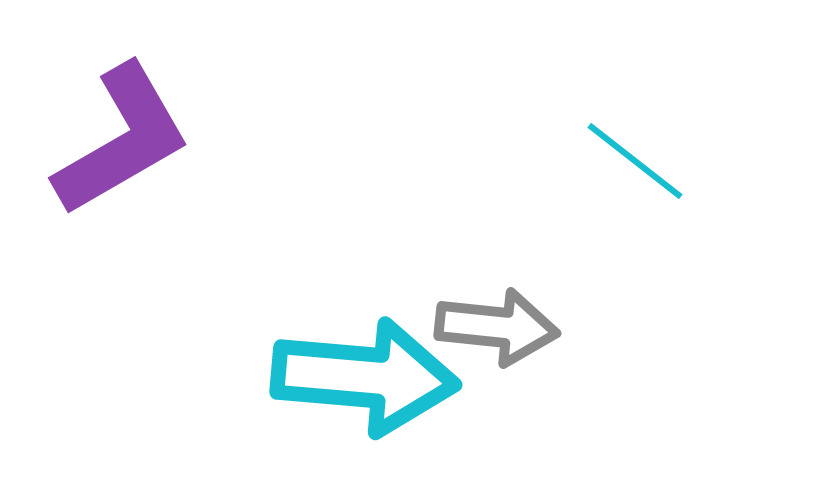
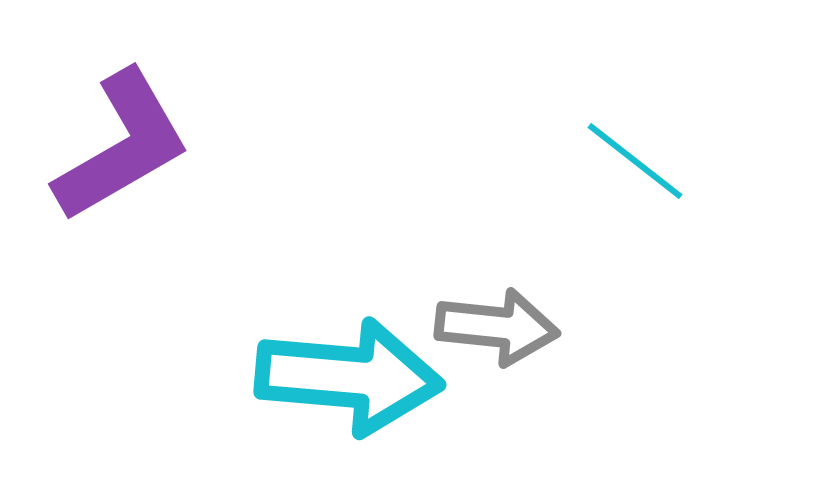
purple L-shape: moved 6 px down
cyan arrow: moved 16 px left
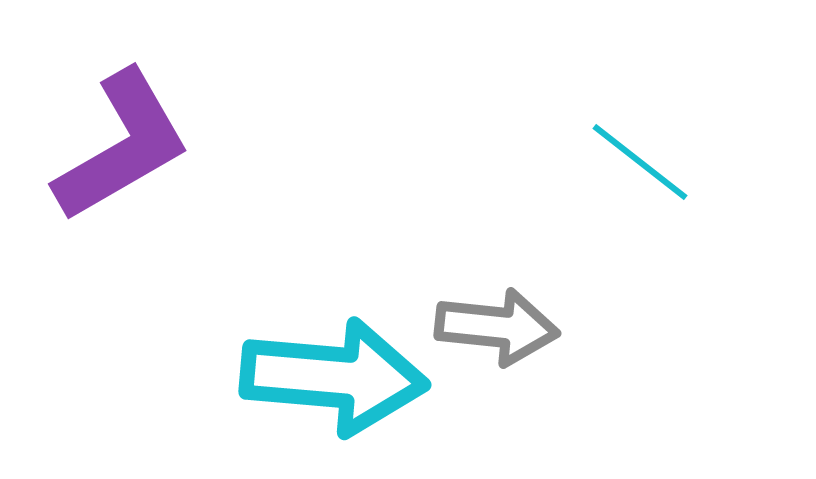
cyan line: moved 5 px right, 1 px down
cyan arrow: moved 15 px left
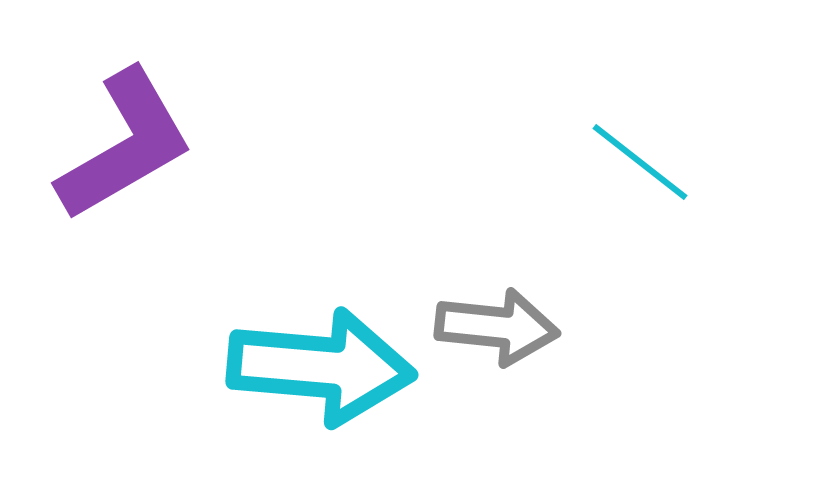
purple L-shape: moved 3 px right, 1 px up
cyan arrow: moved 13 px left, 10 px up
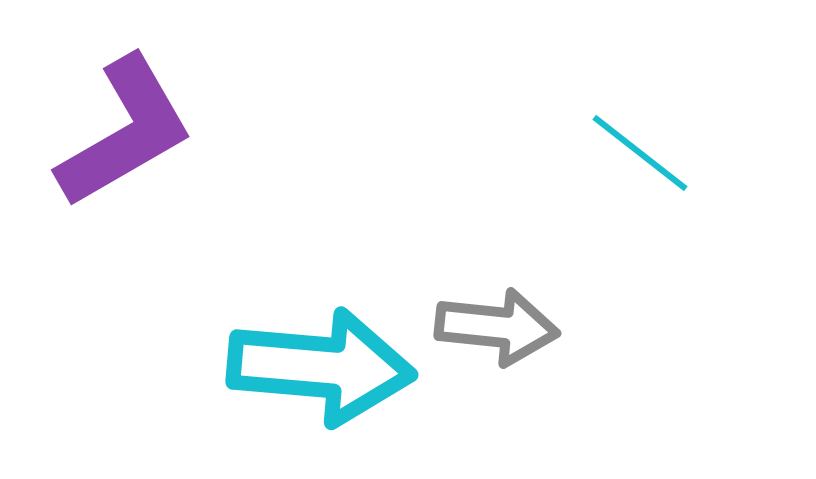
purple L-shape: moved 13 px up
cyan line: moved 9 px up
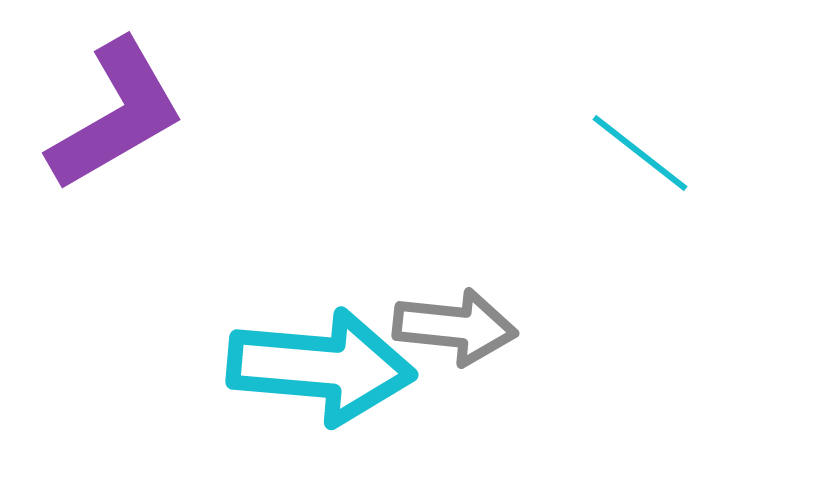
purple L-shape: moved 9 px left, 17 px up
gray arrow: moved 42 px left
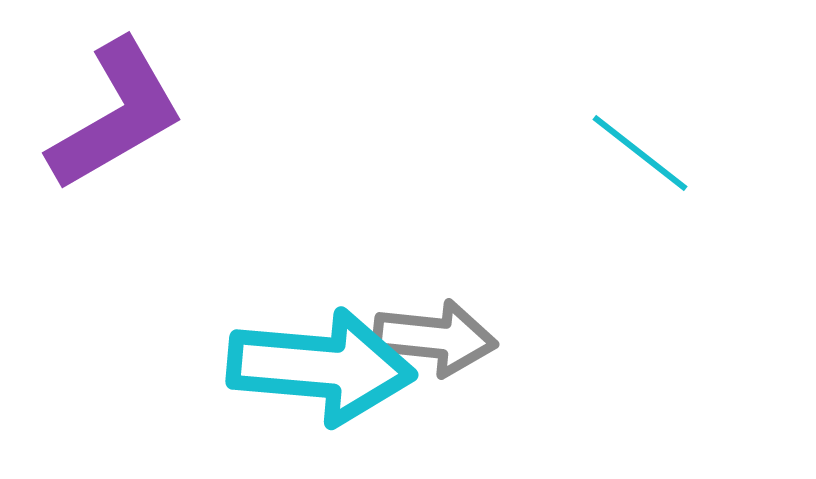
gray arrow: moved 20 px left, 11 px down
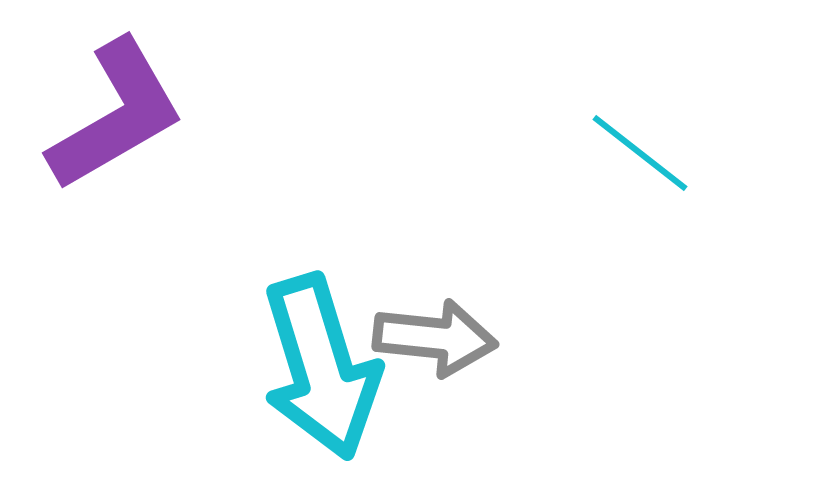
cyan arrow: rotated 68 degrees clockwise
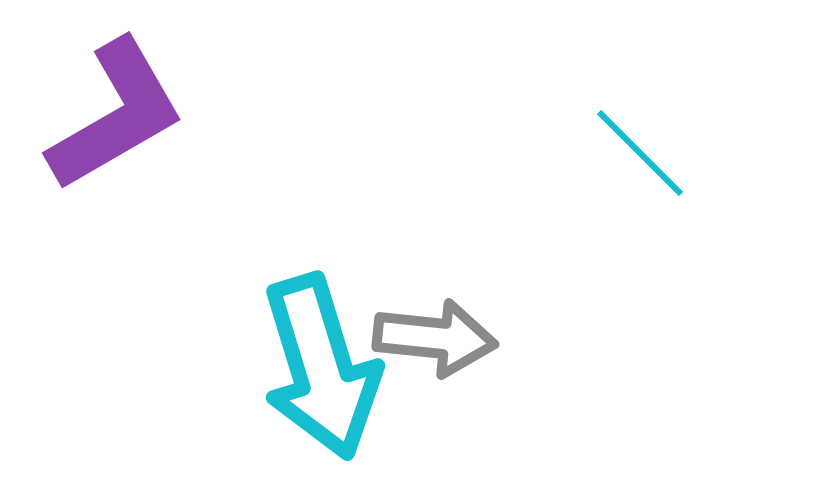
cyan line: rotated 7 degrees clockwise
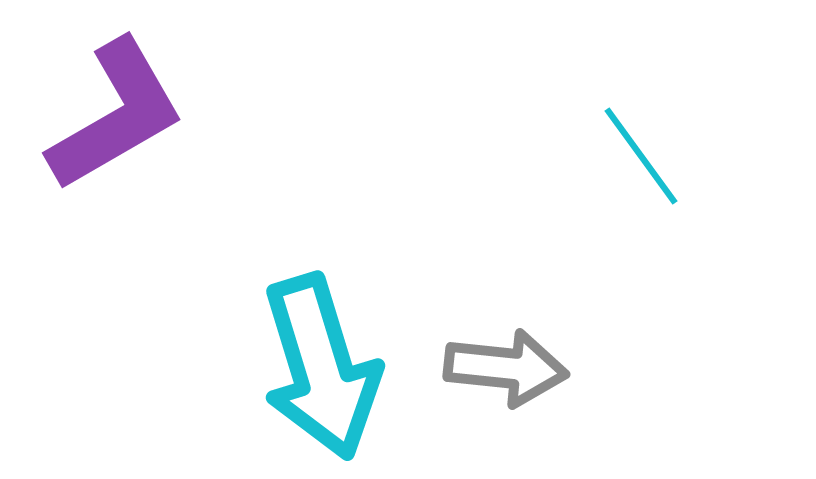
cyan line: moved 1 px right, 3 px down; rotated 9 degrees clockwise
gray arrow: moved 71 px right, 30 px down
